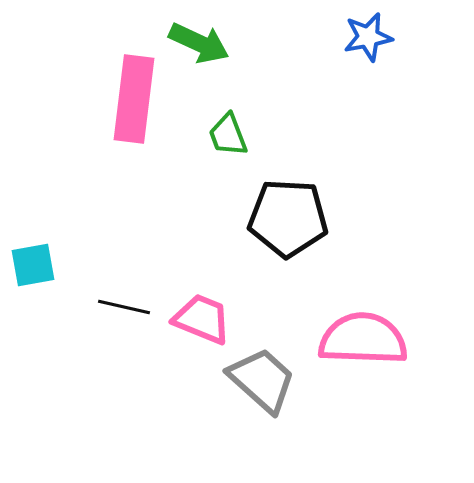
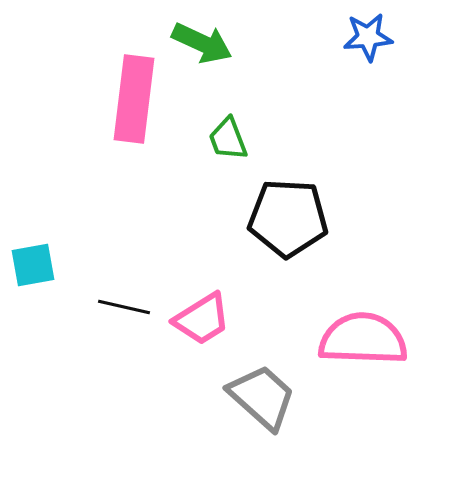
blue star: rotated 6 degrees clockwise
green arrow: moved 3 px right
green trapezoid: moved 4 px down
pink trapezoid: rotated 126 degrees clockwise
gray trapezoid: moved 17 px down
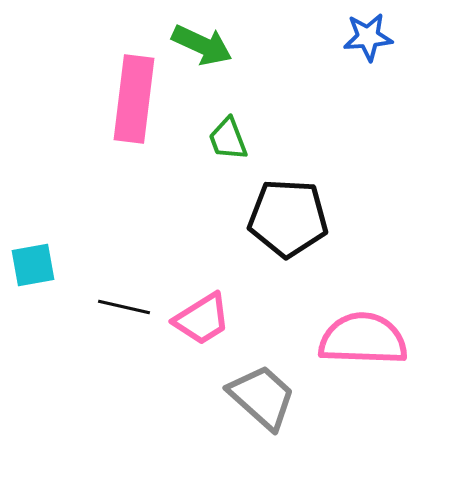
green arrow: moved 2 px down
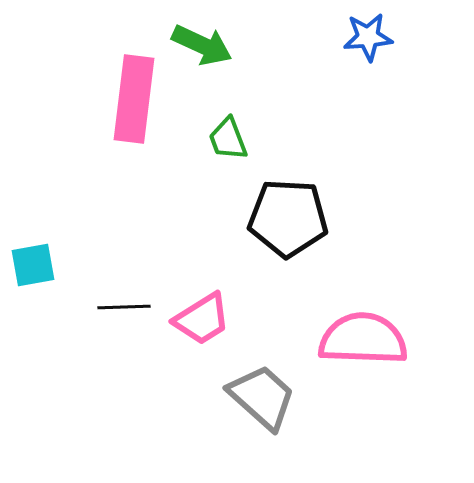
black line: rotated 15 degrees counterclockwise
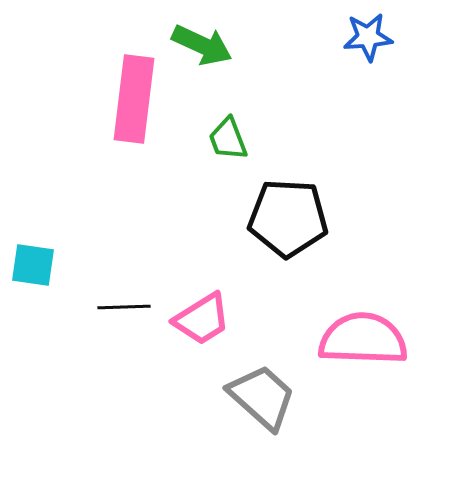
cyan square: rotated 18 degrees clockwise
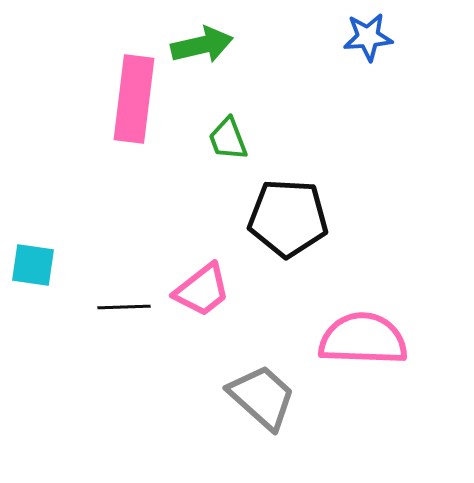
green arrow: rotated 38 degrees counterclockwise
pink trapezoid: moved 29 px up; rotated 6 degrees counterclockwise
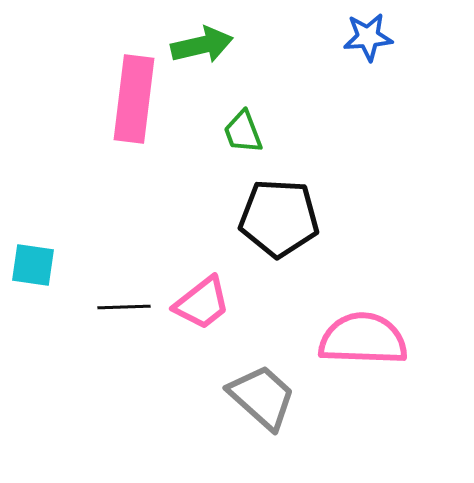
green trapezoid: moved 15 px right, 7 px up
black pentagon: moved 9 px left
pink trapezoid: moved 13 px down
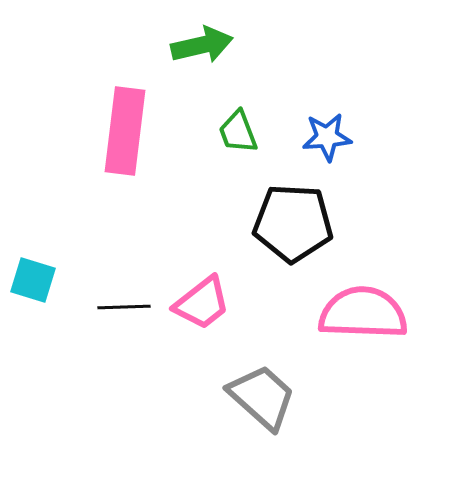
blue star: moved 41 px left, 100 px down
pink rectangle: moved 9 px left, 32 px down
green trapezoid: moved 5 px left
black pentagon: moved 14 px right, 5 px down
cyan square: moved 15 px down; rotated 9 degrees clockwise
pink semicircle: moved 26 px up
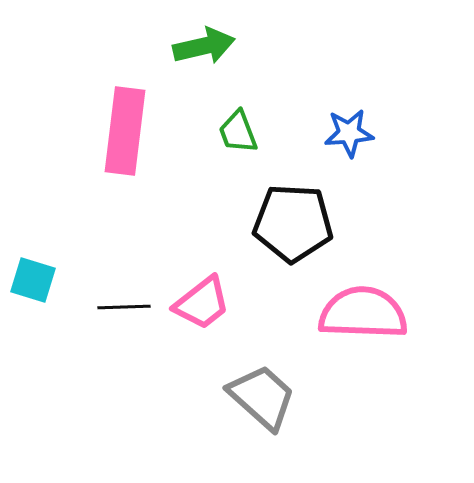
green arrow: moved 2 px right, 1 px down
blue star: moved 22 px right, 4 px up
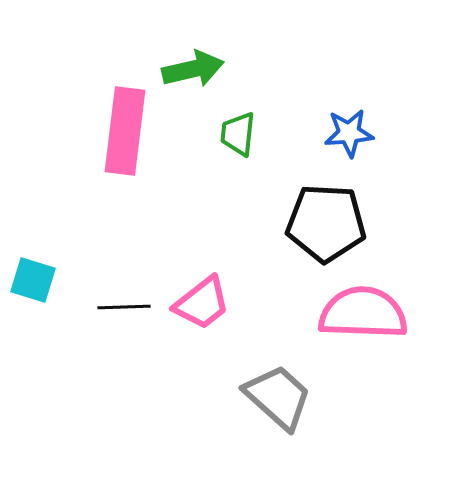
green arrow: moved 11 px left, 23 px down
green trapezoid: moved 2 px down; rotated 27 degrees clockwise
black pentagon: moved 33 px right
gray trapezoid: moved 16 px right
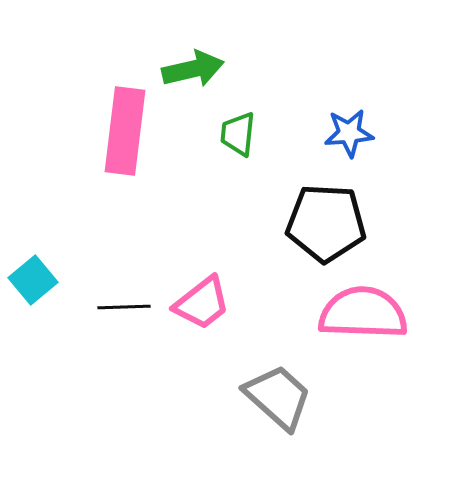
cyan square: rotated 33 degrees clockwise
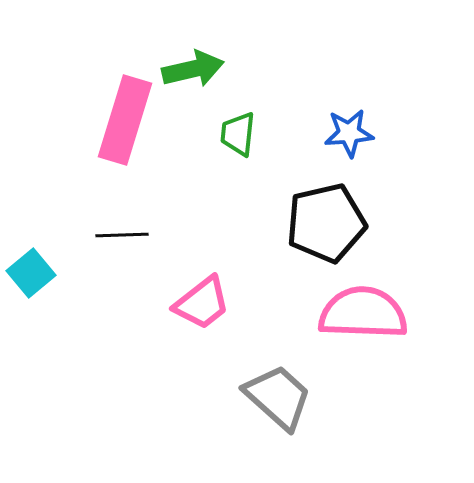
pink rectangle: moved 11 px up; rotated 10 degrees clockwise
black pentagon: rotated 16 degrees counterclockwise
cyan square: moved 2 px left, 7 px up
black line: moved 2 px left, 72 px up
